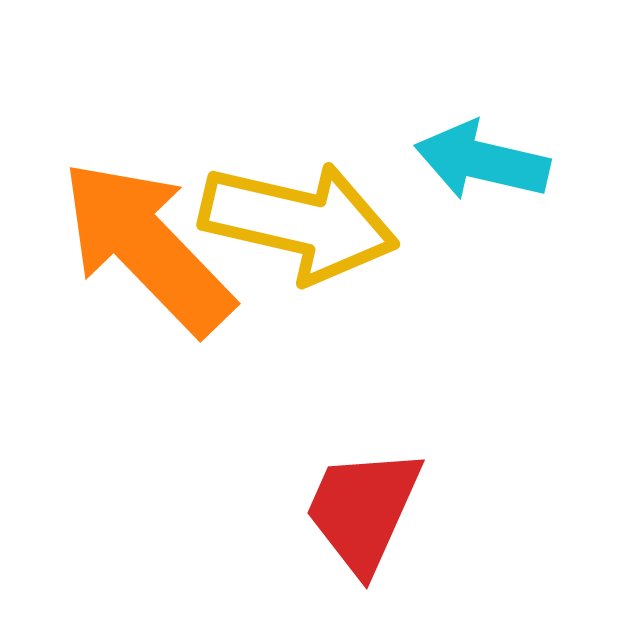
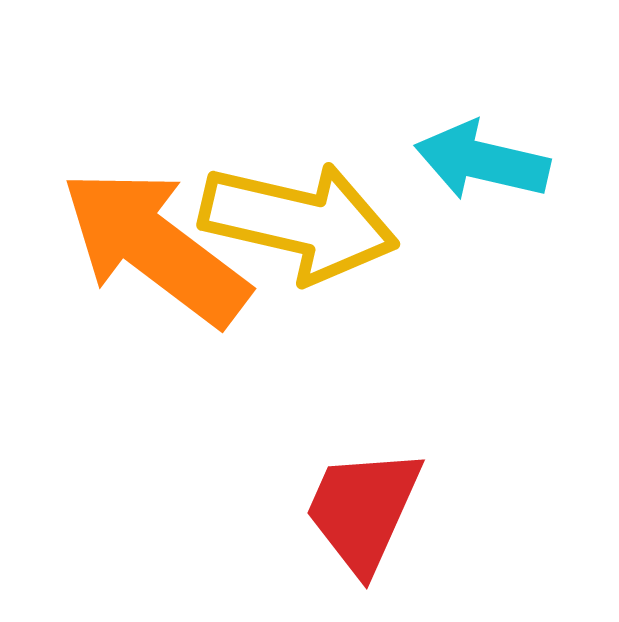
orange arrow: moved 8 px right; rotated 9 degrees counterclockwise
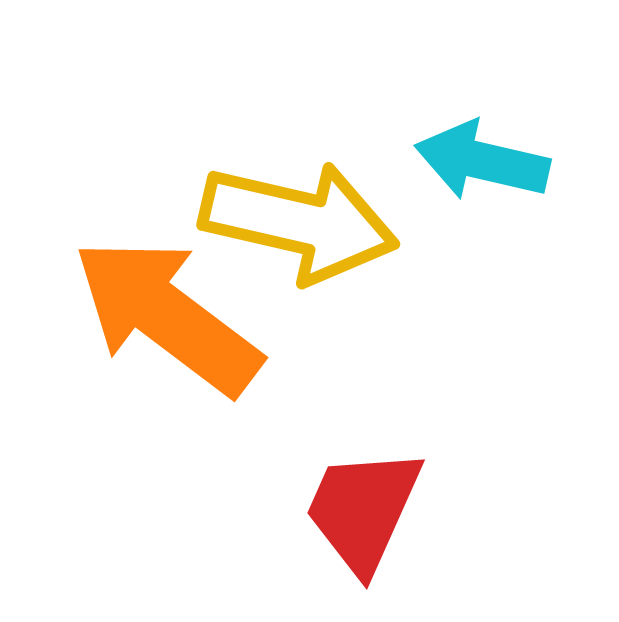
orange arrow: moved 12 px right, 69 px down
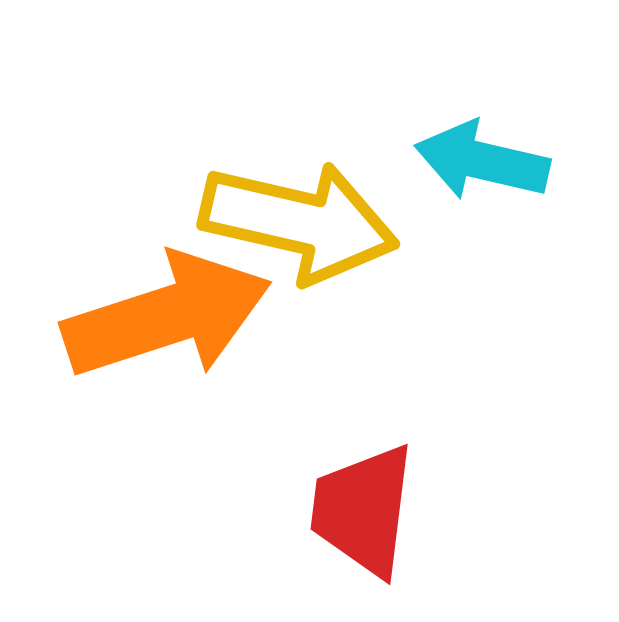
orange arrow: rotated 125 degrees clockwise
red trapezoid: rotated 17 degrees counterclockwise
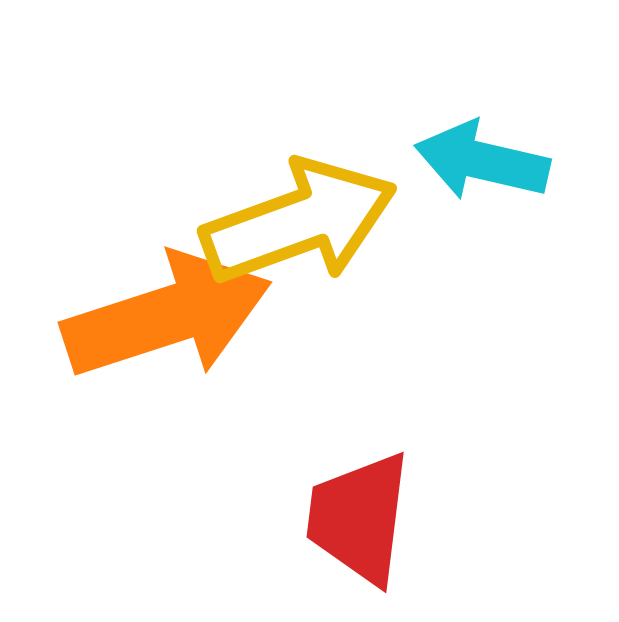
yellow arrow: rotated 33 degrees counterclockwise
red trapezoid: moved 4 px left, 8 px down
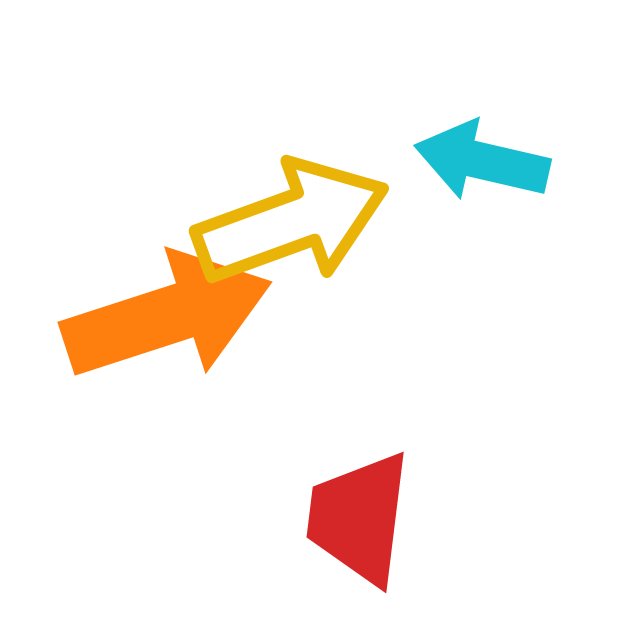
yellow arrow: moved 8 px left
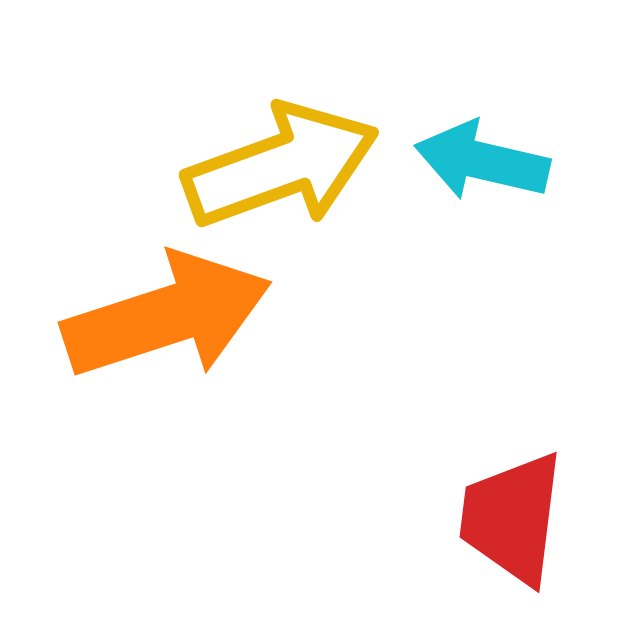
yellow arrow: moved 10 px left, 56 px up
red trapezoid: moved 153 px right
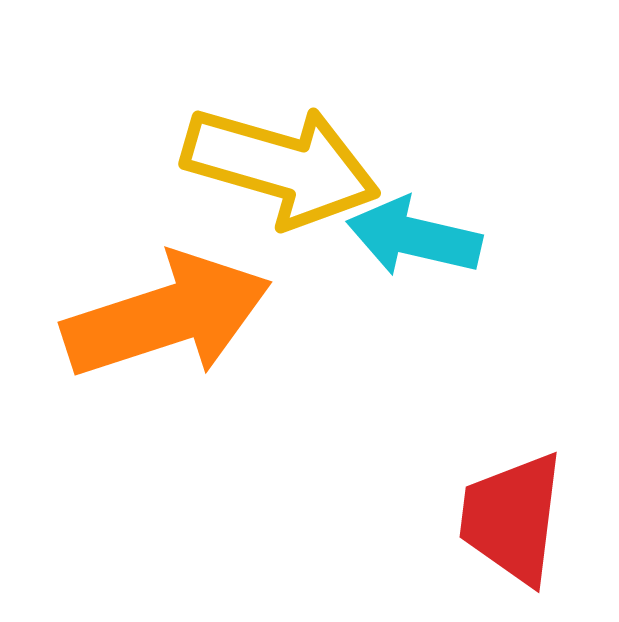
cyan arrow: moved 68 px left, 76 px down
yellow arrow: rotated 36 degrees clockwise
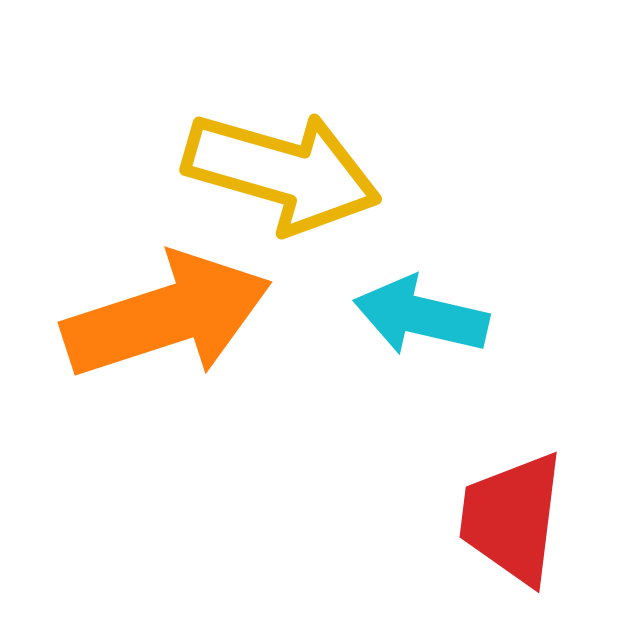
yellow arrow: moved 1 px right, 6 px down
cyan arrow: moved 7 px right, 79 px down
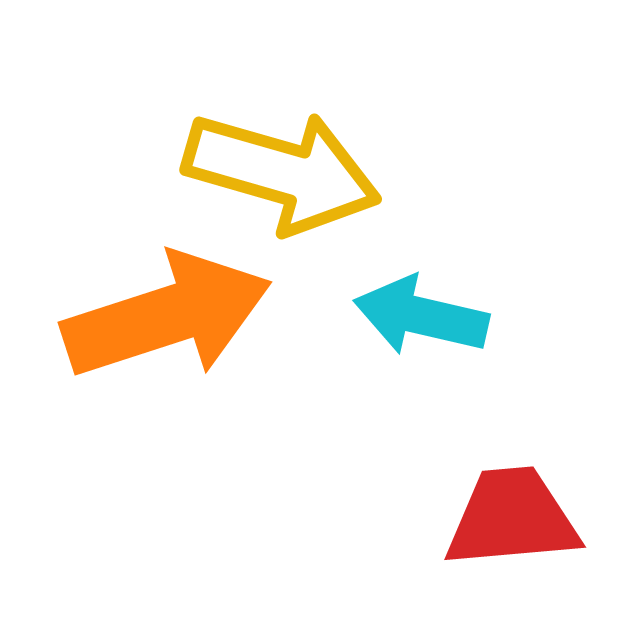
red trapezoid: rotated 78 degrees clockwise
